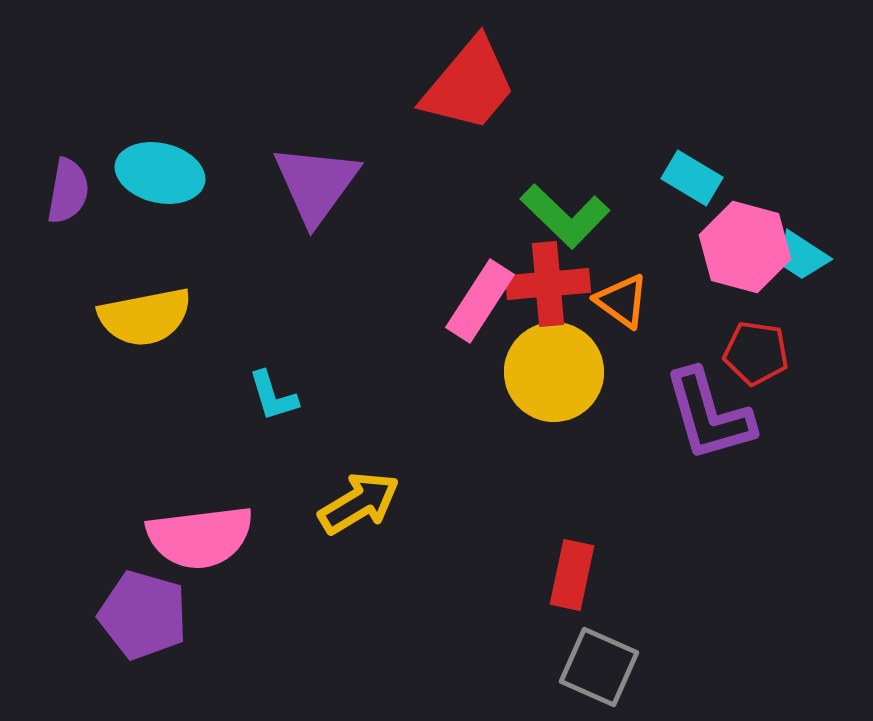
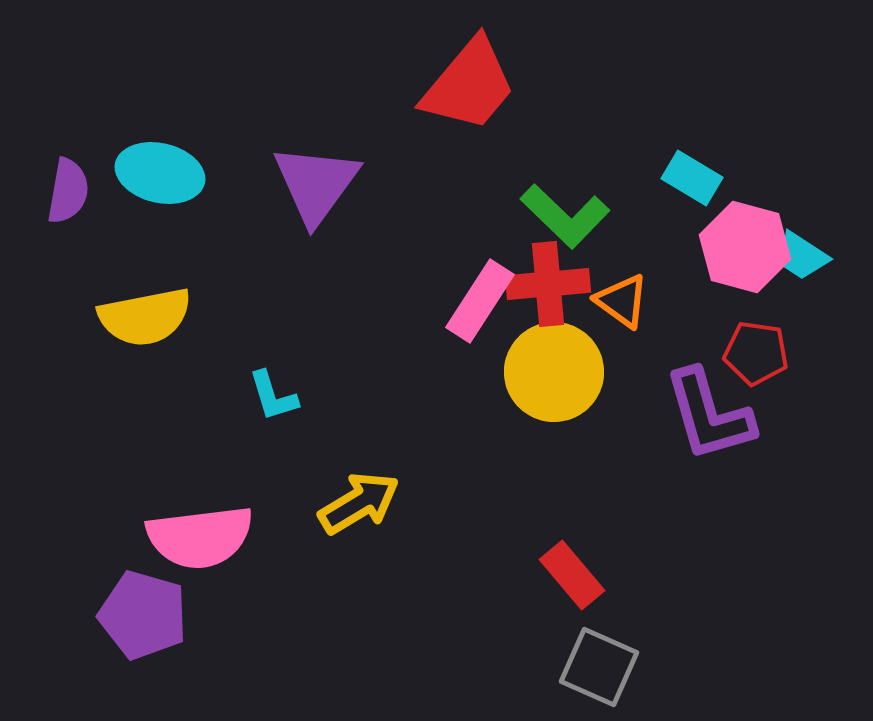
red rectangle: rotated 52 degrees counterclockwise
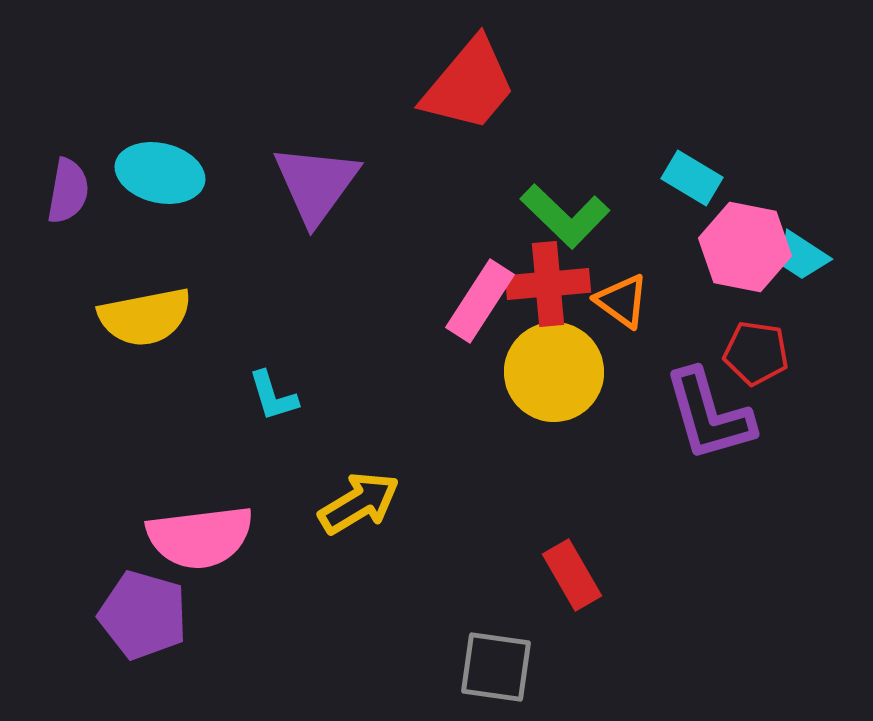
pink hexagon: rotated 4 degrees counterclockwise
red rectangle: rotated 10 degrees clockwise
gray square: moved 103 px left; rotated 16 degrees counterclockwise
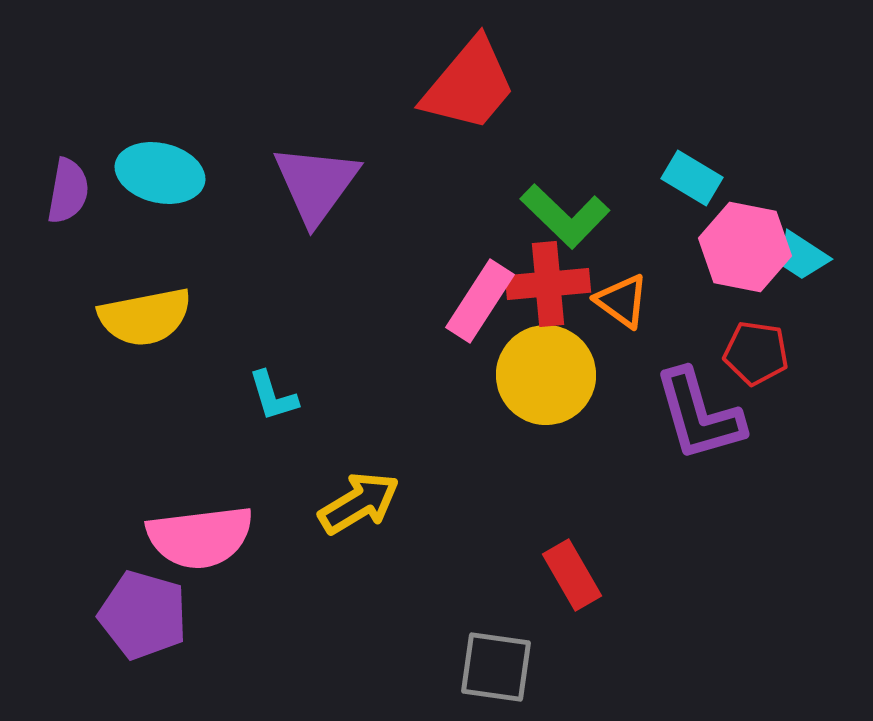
yellow circle: moved 8 px left, 3 px down
purple L-shape: moved 10 px left
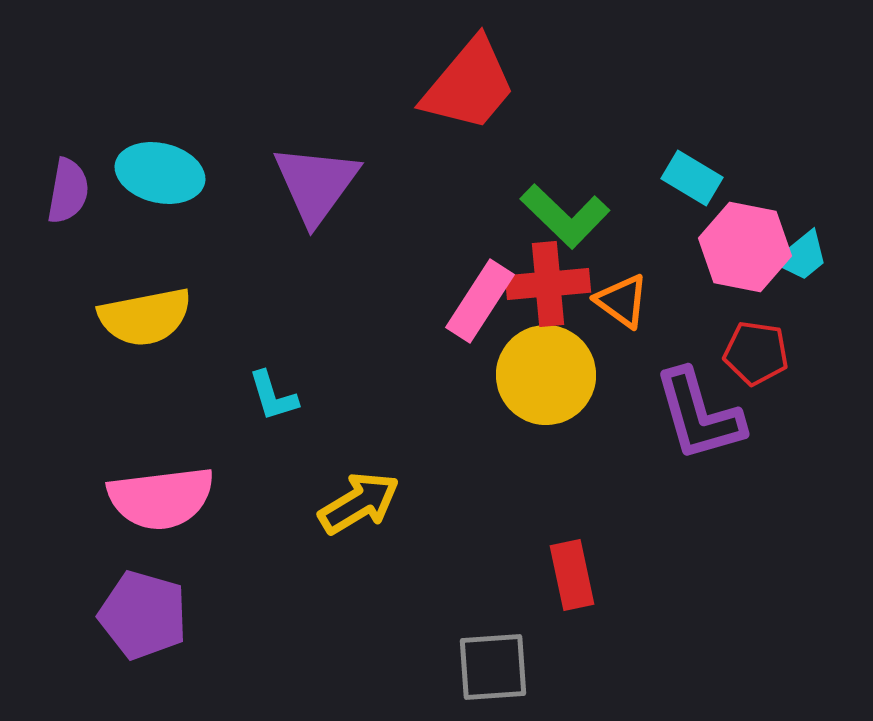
cyan trapezoid: rotated 72 degrees counterclockwise
pink semicircle: moved 39 px left, 39 px up
red rectangle: rotated 18 degrees clockwise
gray square: moved 3 px left; rotated 12 degrees counterclockwise
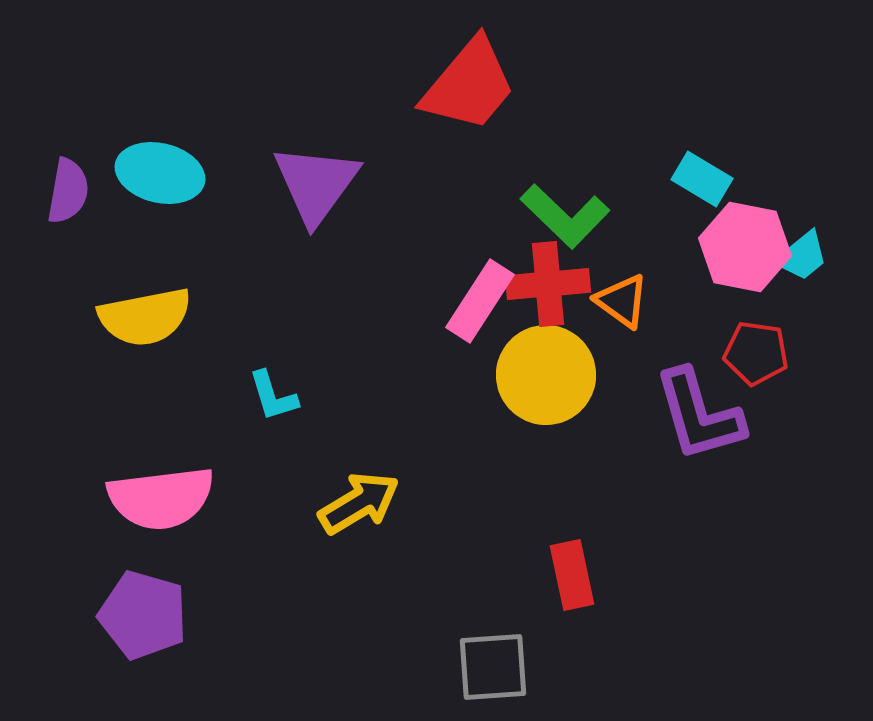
cyan rectangle: moved 10 px right, 1 px down
